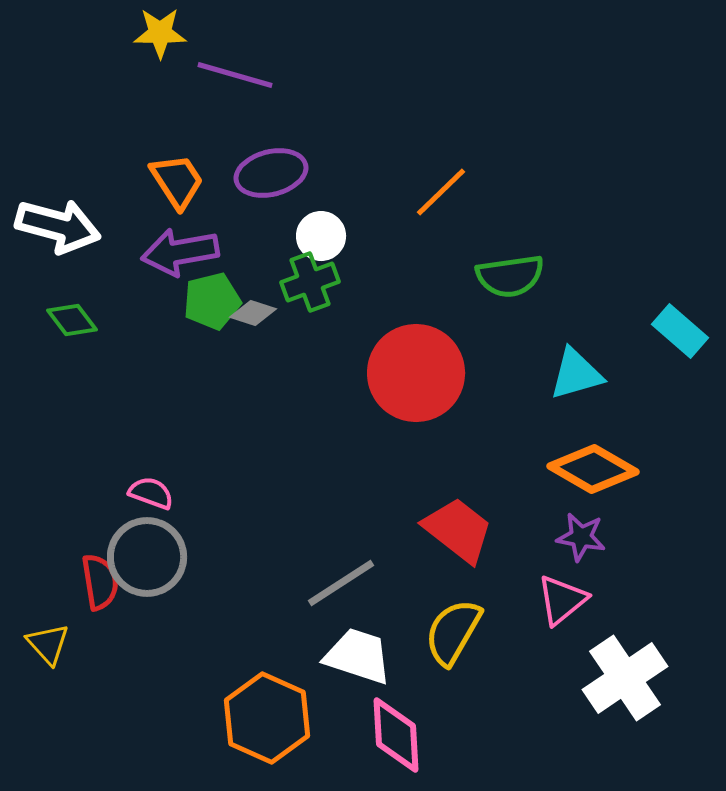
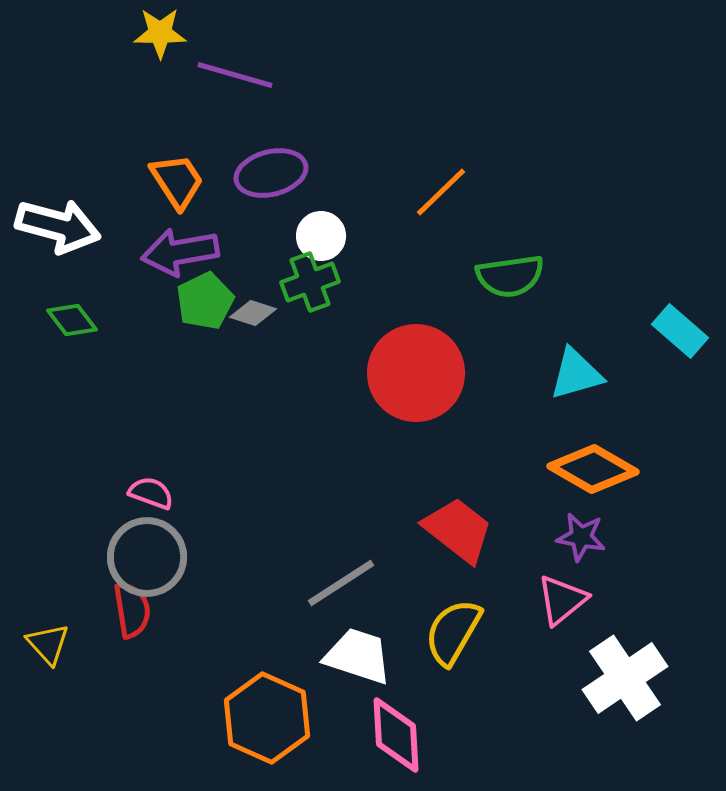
green pentagon: moved 7 px left; rotated 12 degrees counterclockwise
red semicircle: moved 32 px right, 28 px down
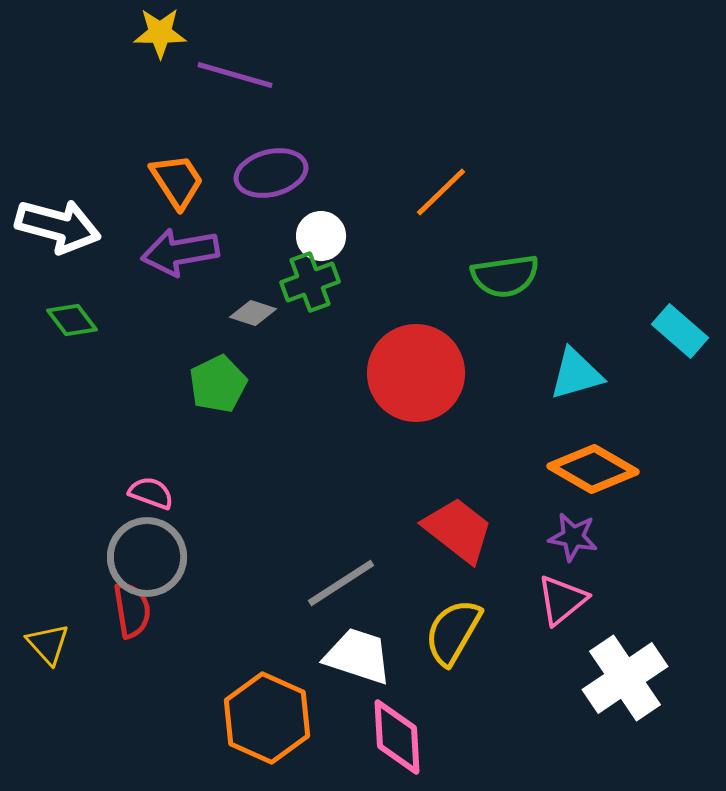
green semicircle: moved 5 px left
green pentagon: moved 13 px right, 83 px down
purple star: moved 8 px left
pink diamond: moved 1 px right, 2 px down
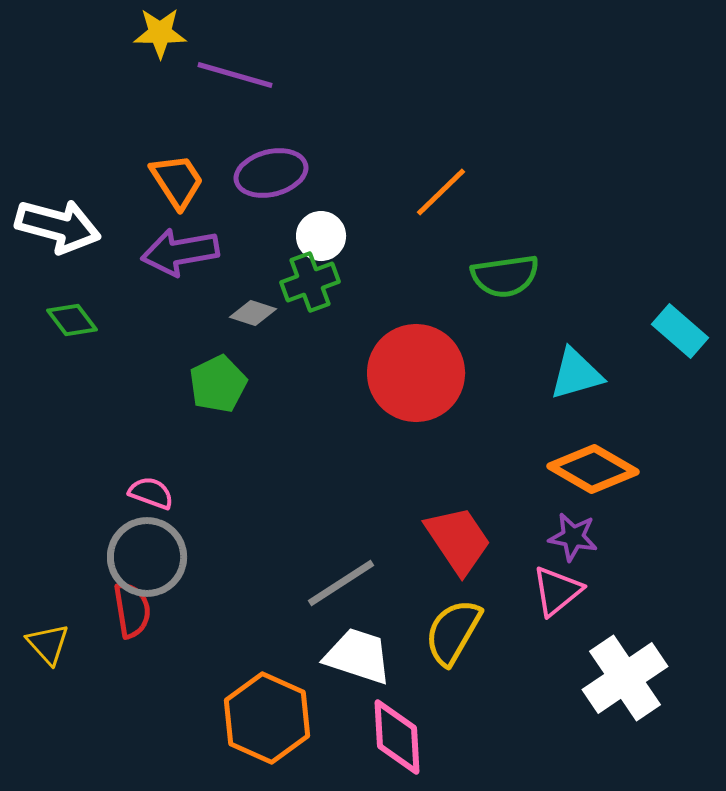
red trapezoid: moved 10 px down; rotated 18 degrees clockwise
pink triangle: moved 5 px left, 9 px up
